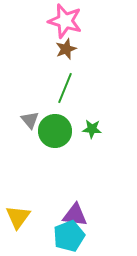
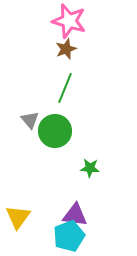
pink star: moved 4 px right
green star: moved 2 px left, 39 px down
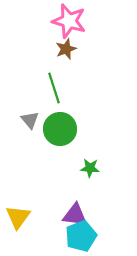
green line: moved 11 px left; rotated 40 degrees counterclockwise
green circle: moved 5 px right, 2 px up
cyan pentagon: moved 12 px right
